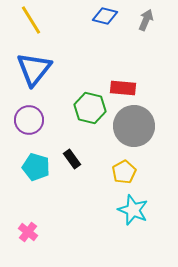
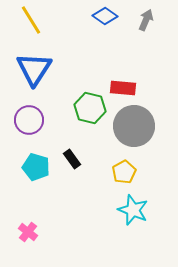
blue diamond: rotated 20 degrees clockwise
blue triangle: rotated 6 degrees counterclockwise
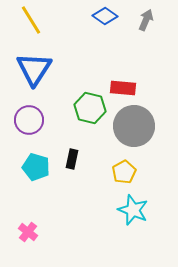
black rectangle: rotated 48 degrees clockwise
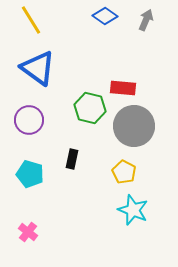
blue triangle: moved 4 px right, 1 px up; rotated 27 degrees counterclockwise
cyan pentagon: moved 6 px left, 7 px down
yellow pentagon: rotated 15 degrees counterclockwise
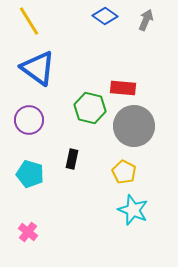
yellow line: moved 2 px left, 1 px down
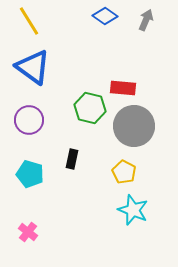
blue triangle: moved 5 px left, 1 px up
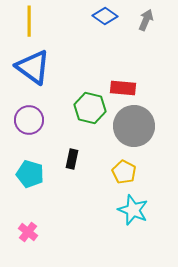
yellow line: rotated 32 degrees clockwise
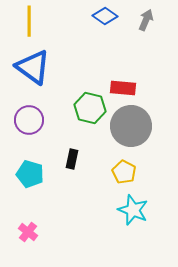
gray circle: moved 3 px left
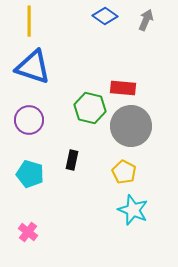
blue triangle: rotated 18 degrees counterclockwise
black rectangle: moved 1 px down
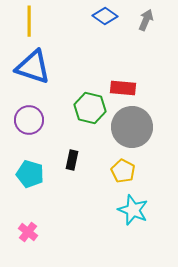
gray circle: moved 1 px right, 1 px down
yellow pentagon: moved 1 px left, 1 px up
